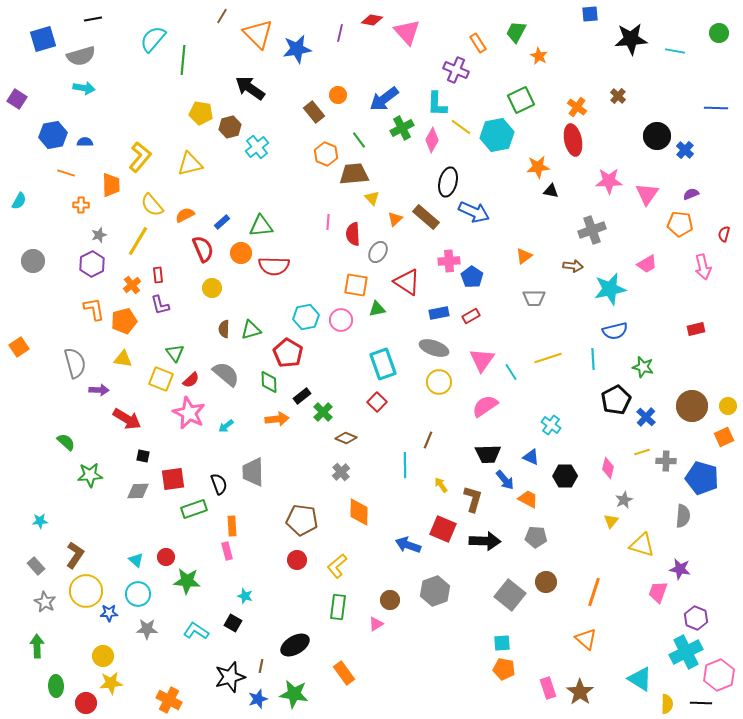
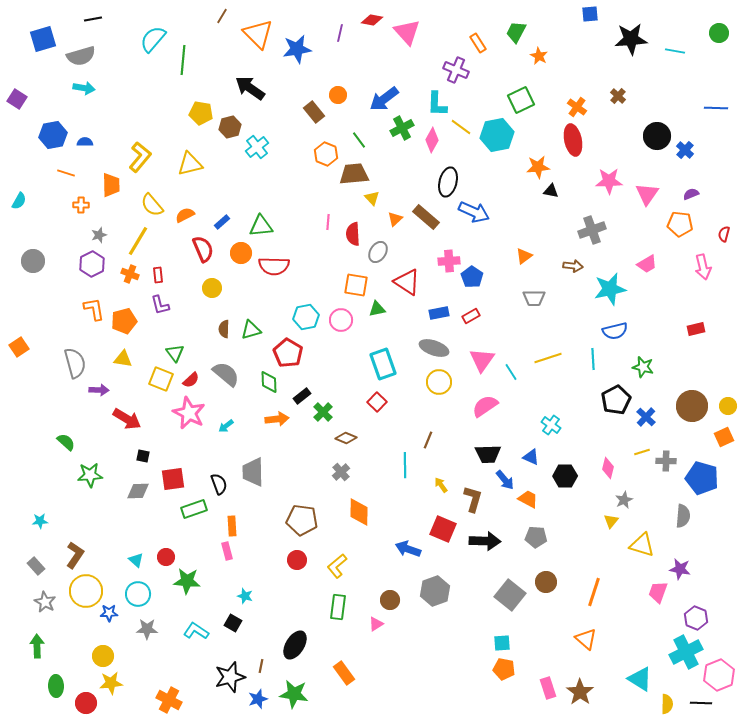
orange cross at (132, 285): moved 2 px left, 11 px up; rotated 30 degrees counterclockwise
blue arrow at (408, 545): moved 4 px down
black ellipse at (295, 645): rotated 28 degrees counterclockwise
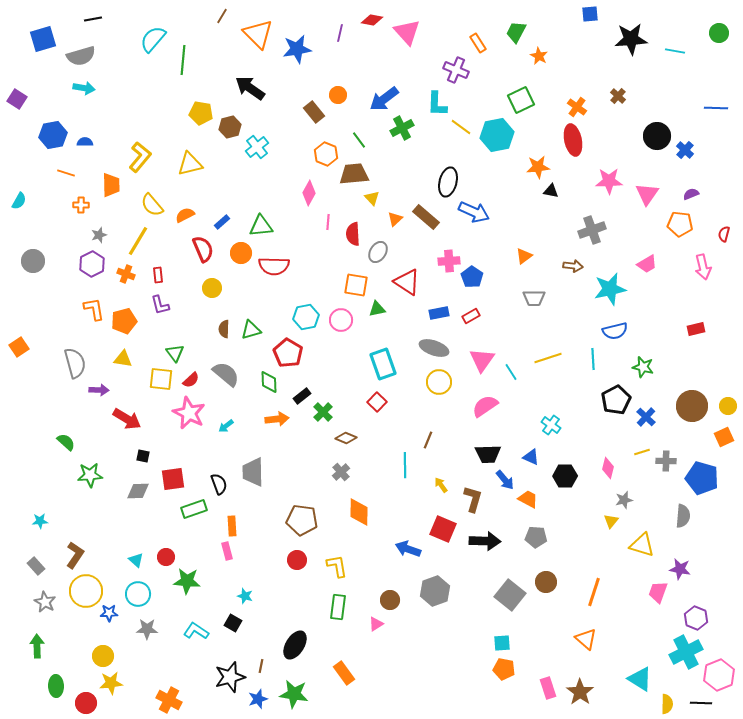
pink diamond at (432, 140): moved 123 px left, 53 px down
orange cross at (130, 274): moved 4 px left
yellow square at (161, 379): rotated 15 degrees counterclockwise
gray star at (624, 500): rotated 12 degrees clockwise
yellow L-shape at (337, 566): rotated 120 degrees clockwise
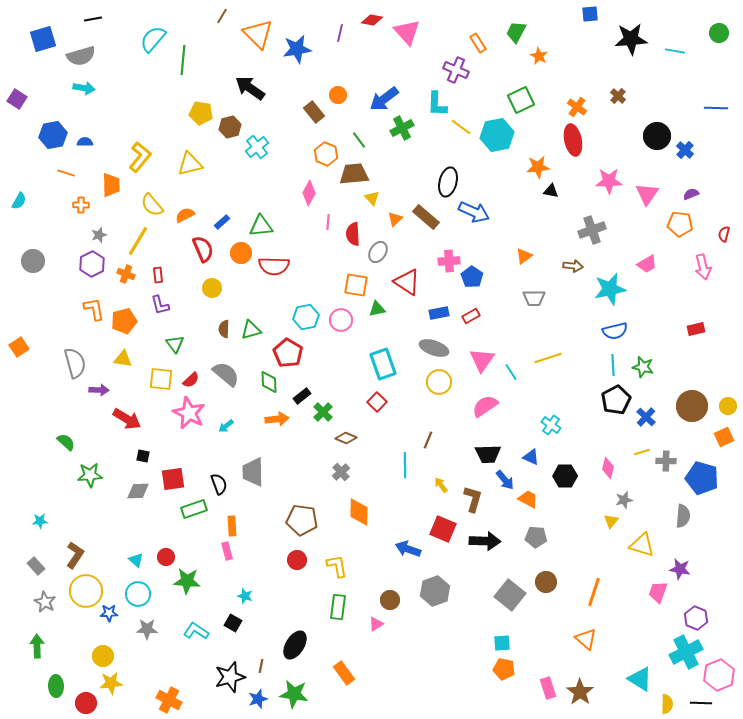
green triangle at (175, 353): moved 9 px up
cyan line at (593, 359): moved 20 px right, 6 px down
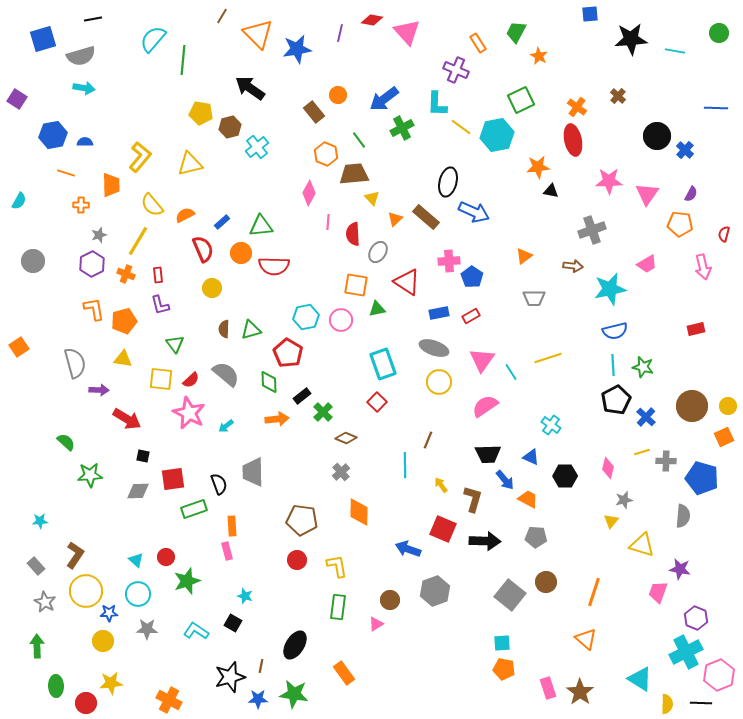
purple semicircle at (691, 194): rotated 140 degrees clockwise
green star at (187, 581): rotated 24 degrees counterclockwise
yellow circle at (103, 656): moved 15 px up
blue star at (258, 699): rotated 18 degrees clockwise
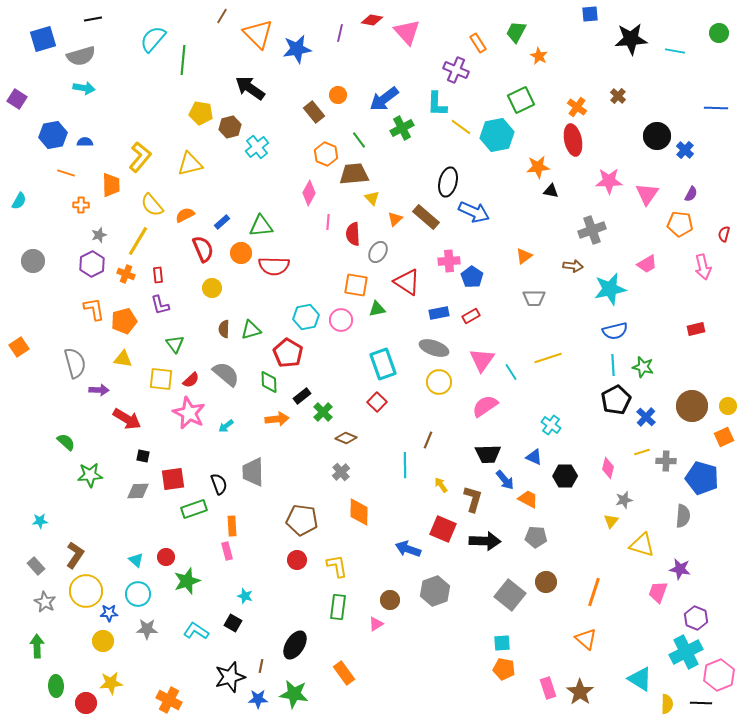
blue triangle at (531, 457): moved 3 px right
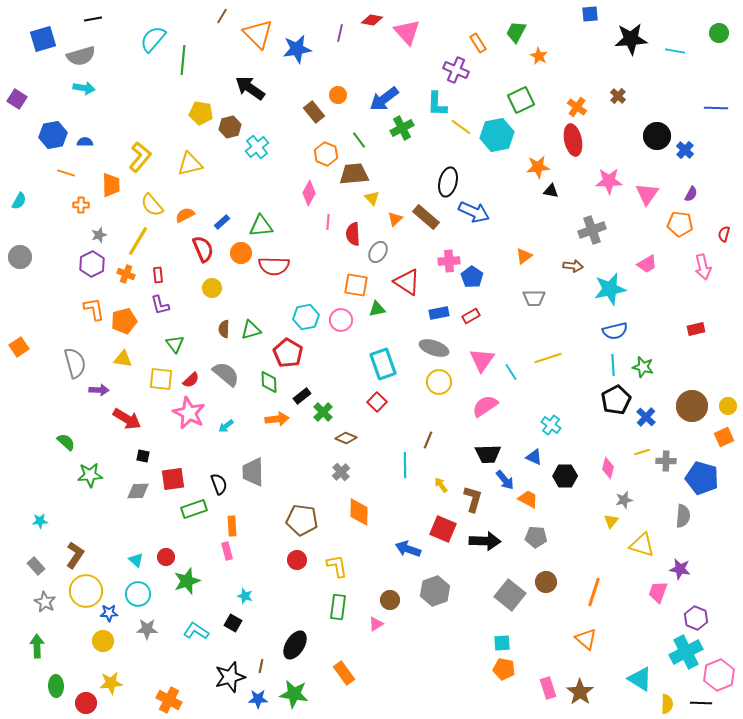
gray circle at (33, 261): moved 13 px left, 4 px up
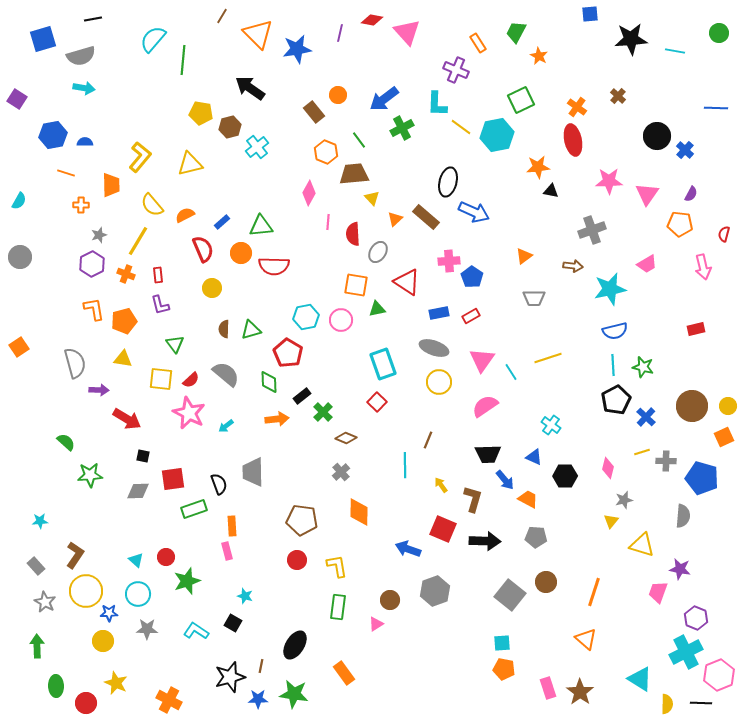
orange hexagon at (326, 154): moved 2 px up
yellow star at (111, 683): moved 5 px right; rotated 30 degrees clockwise
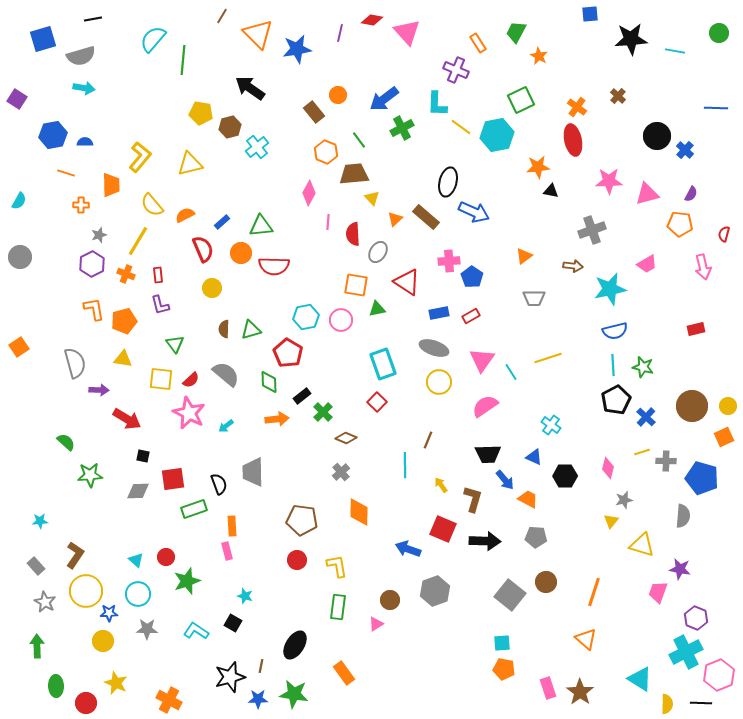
pink triangle at (647, 194): rotated 40 degrees clockwise
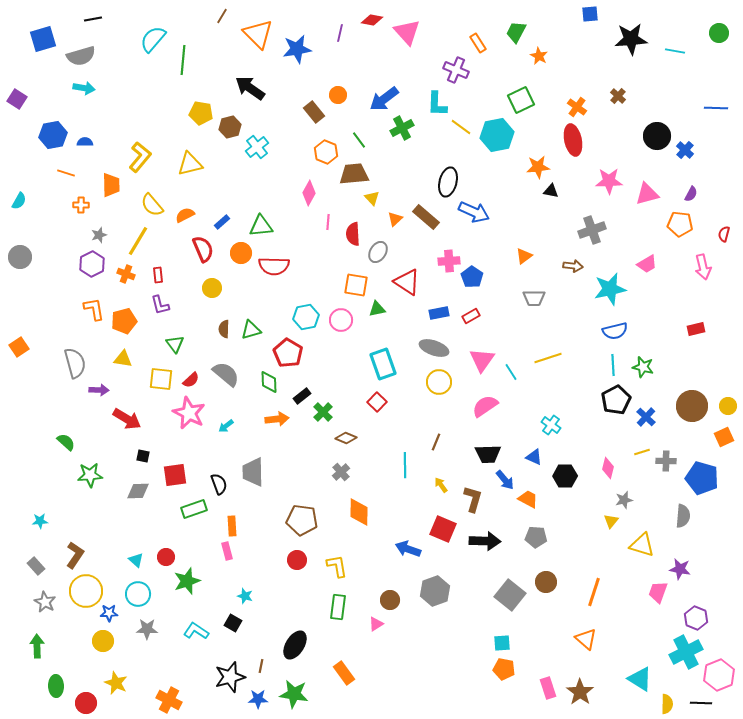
brown line at (428, 440): moved 8 px right, 2 px down
red square at (173, 479): moved 2 px right, 4 px up
